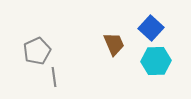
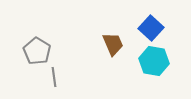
brown trapezoid: moved 1 px left
gray pentagon: rotated 16 degrees counterclockwise
cyan hexagon: moved 2 px left; rotated 12 degrees clockwise
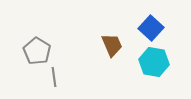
brown trapezoid: moved 1 px left, 1 px down
cyan hexagon: moved 1 px down
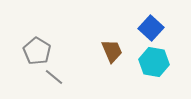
brown trapezoid: moved 6 px down
gray line: rotated 42 degrees counterclockwise
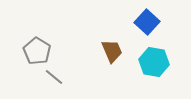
blue square: moved 4 px left, 6 px up
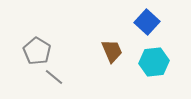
cyan hexagon: rotated 16 degrees counterclockwise
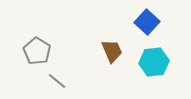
gray line: moved 3 px right, 4 px down
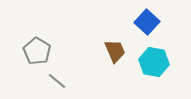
brown trapezoid: moved 3 px right
cyan hexagon: rotated 16 degrees clockwise
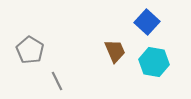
gray pentagon: moved 7 px left, 1 px up
gray line: rotated 24 degrees clockwise
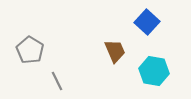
cyan hexagon: moved 9 px down
